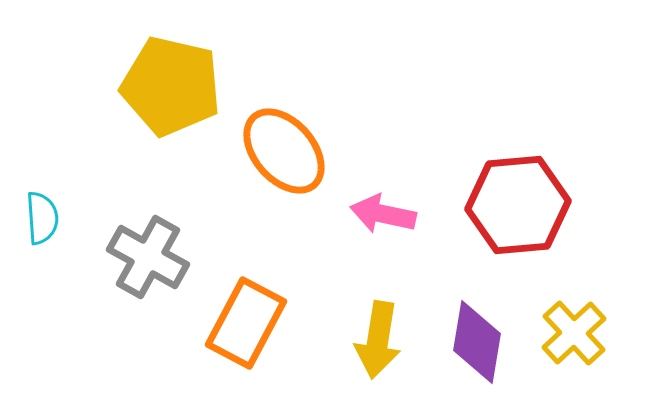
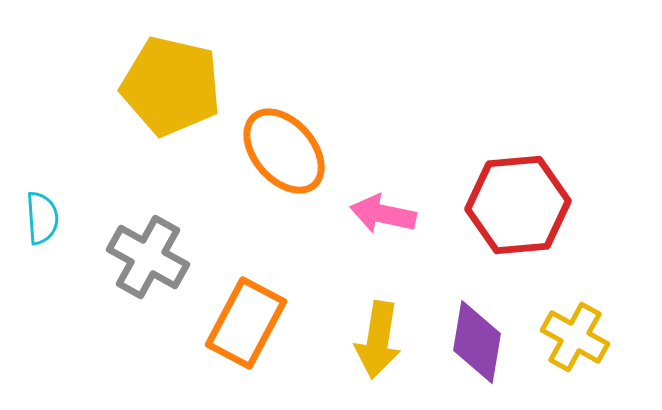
yellow cross: moved 1 px right, 4 px down; rotated 18 degrees counterclockwise
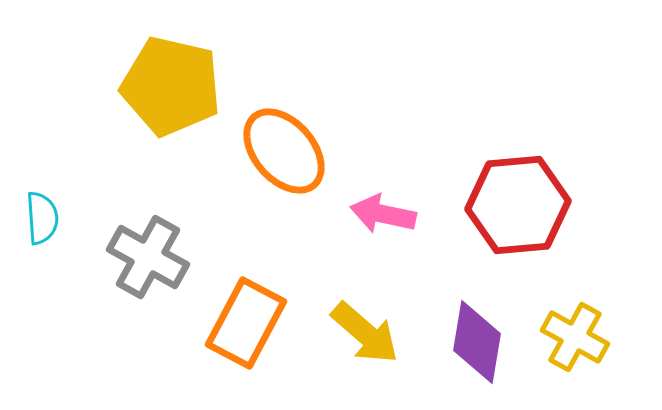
yellow arrow: moved 13 px left, 7 px up; rotated 58 degrees counterclockwise
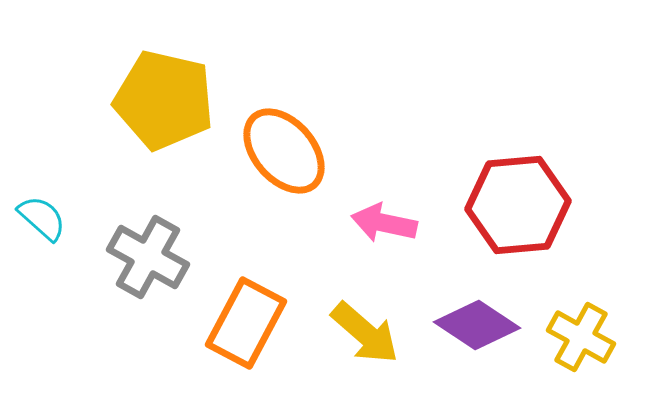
yellow pentagon: moved 7 px left, 14 px down
pink arrow: moved 1 px right, 9 px down
cyan semicircle: rotated 44 degrees counterclockwise
yellow cross: moved 6 px right
purple diamond: moved 17 px up; rotated 66 degrees counterclockwise
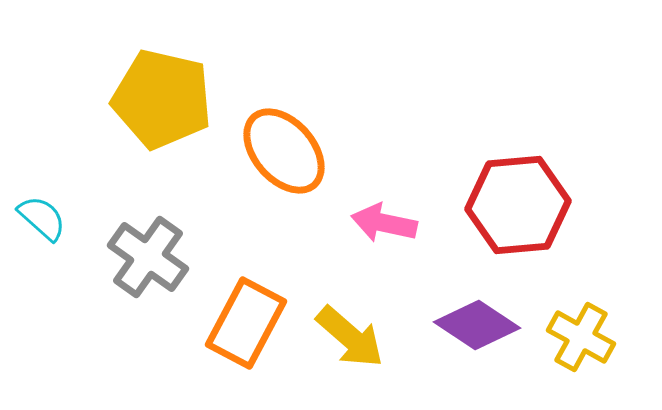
yellow pentagon: moved 2 px left, 1 px up
gray cross: rotated 6 degrees clockwise
yellow arrow: moved 15 px left, 4 px down
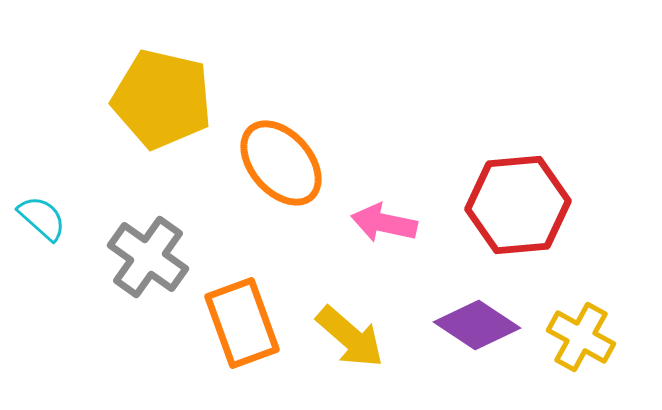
orange ellipse: moved 3 px left, 12 px down
orange rectangle: moved 4 px left; rotated 48 degrees counterclockwise
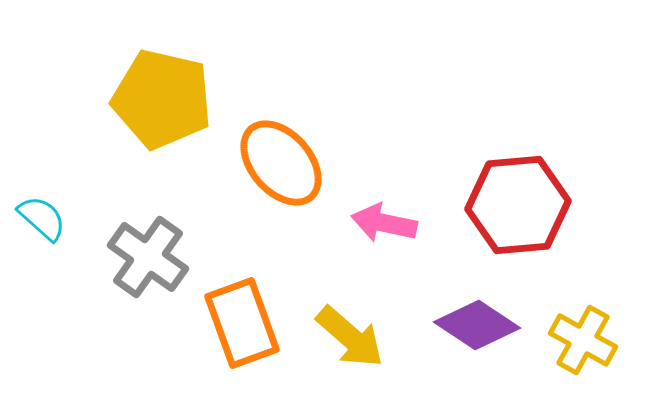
yellow cross: moved 2 px right, 3 px down
